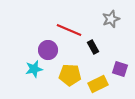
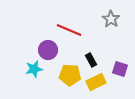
gray star: rotated 18 degrees counterclockwise
black rectangle: moved 2 px left, 13 px down
yellow rectangle: moved 2 px left, 2 px up
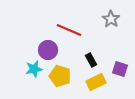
yellow pentagon: moved 10 px left, 1 px down; rotated 15 degrees clockwise
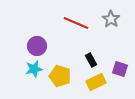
red line: moved 7 px right, 7 px up
purple circle: moved 11 px left, 4 px up
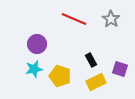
red line: moved 2 px left, 4 px up
purple circle: moved 2 px up
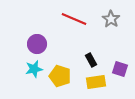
yellow rectangle: rotated 18 degrees clockwise
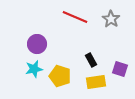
red line: moved 1 px right, 2 px up
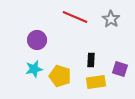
purple circle: moved 4 px up
black rectangle: rotated 32 degrees clockwise
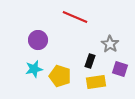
gray star: moved 1 px left, 25 px down
purple circle: moved 1 px right
black rectangle: moved 1 px left, 1 px down; rotated 16 degrees clockwise
